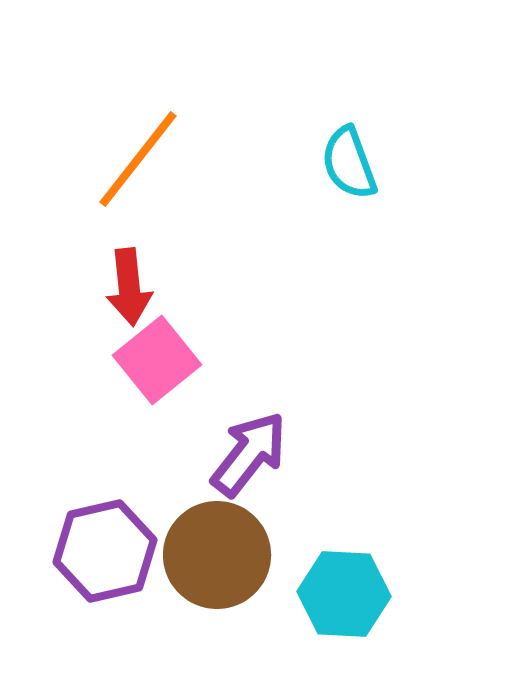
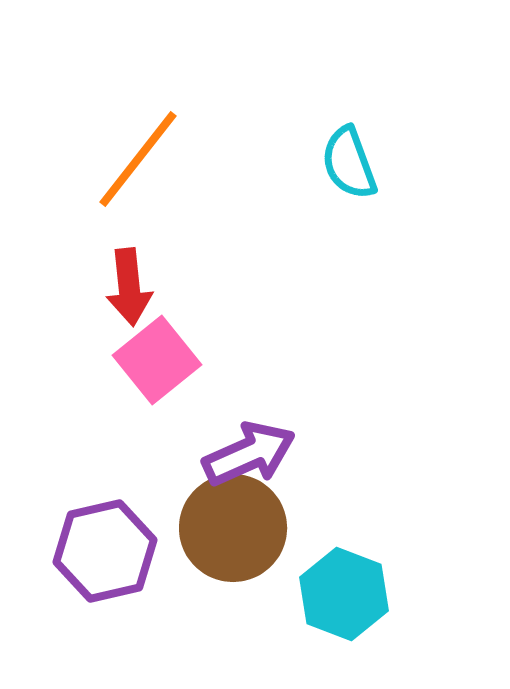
purple arrow: rotated 28 degrees clockwise
brown circle: moved 16 px right, 27 px up
cyan hexagon: rotated 18 degrees clockwise
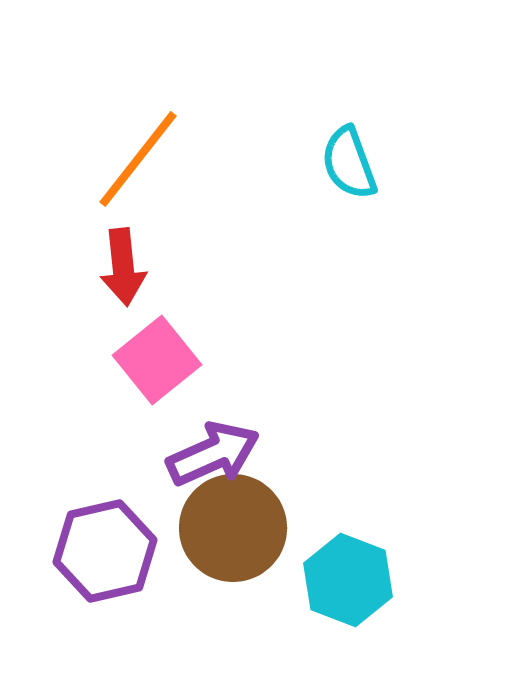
red arrow: moved 6 px left, 20 px up
purple arrow: moved 36 px left
cyan hexagon: moved 4 px right, 14 px up
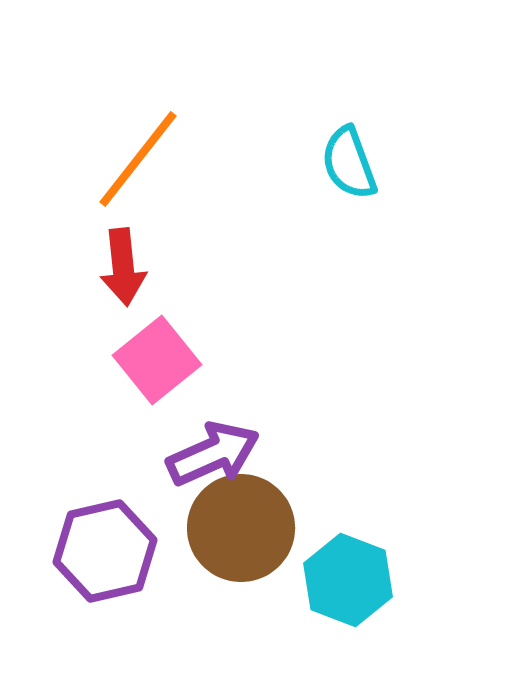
brown circle: moved 8 px right
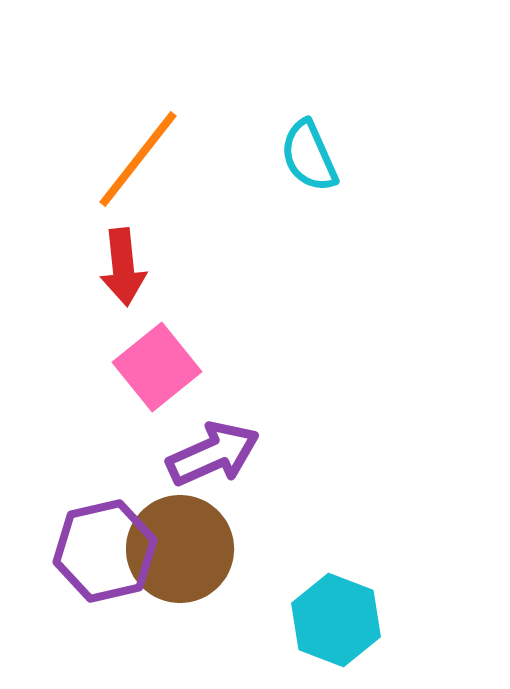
cyan semicircle: moved 40 px left, 7 px up; rotated 4 degrees counterclockwise
pink square: moved 7 px down
brown circle: moved 61 px left, 21 px down
cyan hexagon: moved 12 px left, 40 px down
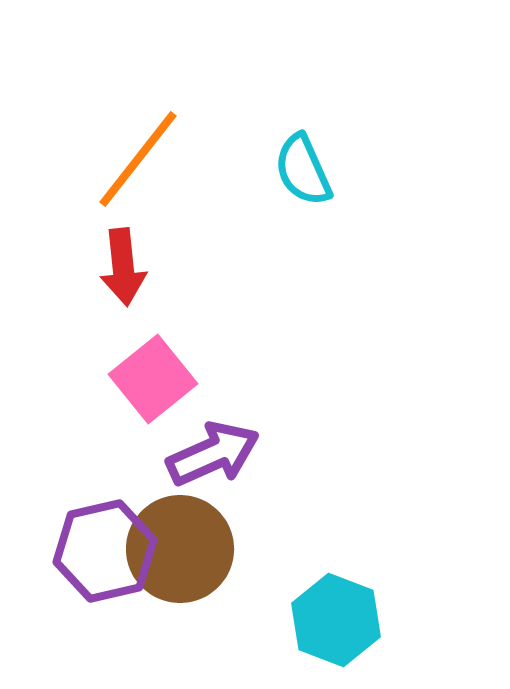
cyan semicircle: moved 6 px left, 14 px down
pink square: moved 4 px left, 12 px down
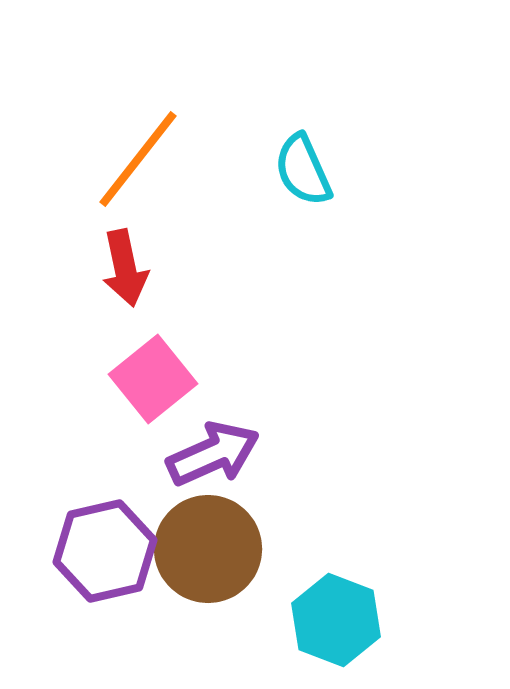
red arrow: moved 2 px right, 1 px down; rotated 6 degrees counterclockwise
brown circle: moved 28 px right
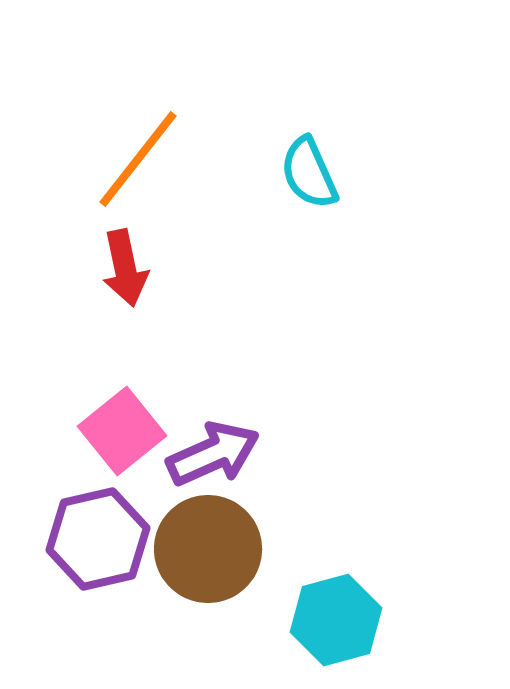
cyan semicircle: moved 6 px right, 3 px down
pink square: moved 31 px left, 52 px down
purple hexagon: moved 7 px left, 12 px up
cyan hexagon: rotated 24 degrees clockwise
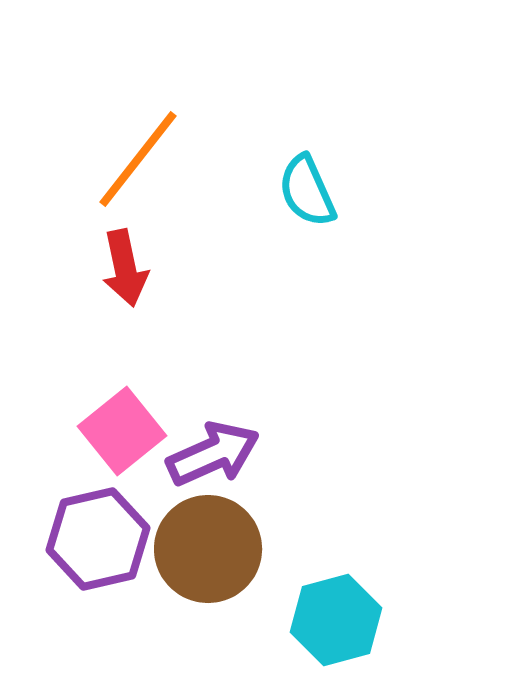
cyan semicircle: moved 2 px left, 18 px down
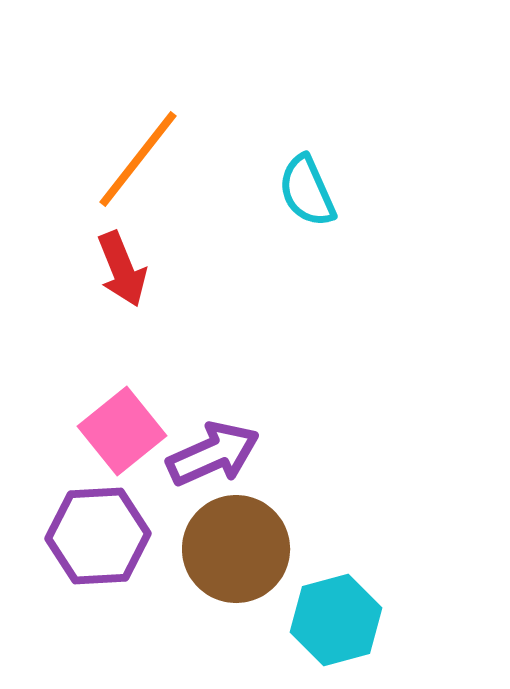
red arrow: moved 3 px left, 1 px down; rotated 10 degrees counterclockwise
purple hexagon: moved 3 px up; rotated 10 degrees clockwise
brown circle: moved 28 px right
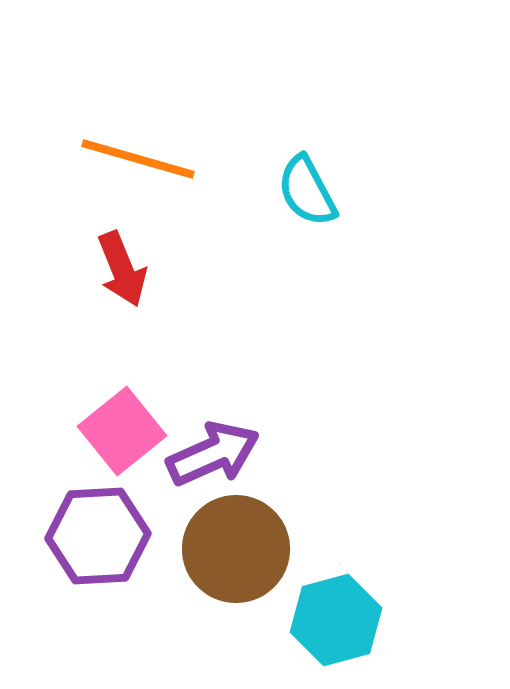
orange line: rotated 68 degrees clockwise
cyan semicircle: rotated 4 degrees counterclockwise
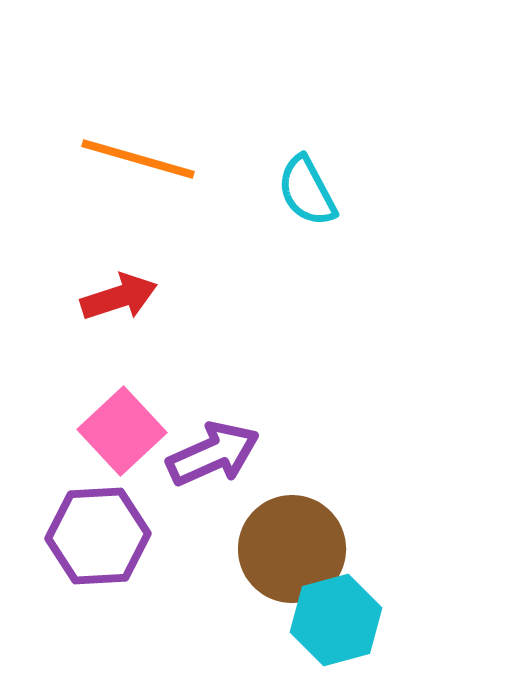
red arrow: moved 3 px left, 28 px down; rotated 86 degrees counterclockwise
pink square: rotated 4 degrees counterclockwise
brown circle: moved 56 px right
